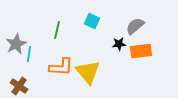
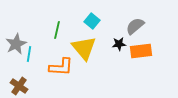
cyan square: rotated 14 degrees clockwise
yellow triangle: moved 4 px left, 24 px up
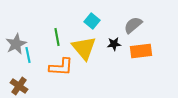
gray semicircle: moved 2 px left, 1 px up
green line: moved 7 px down; rotated 24 degrees counterclockwise
black star: moved 5 px left
cyan line: moved 1 px left, 1 px down; rotated 21 degrees counterclockwise
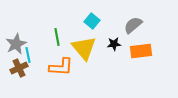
brown cross: moved 18 px up; rotated 30 degrees clockwise
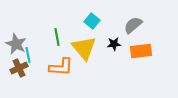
gray star: rotated 20 degrees counterclockwise
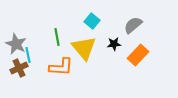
orange rectangle: moved 3 px left, 4 px down; rotated 40 degrees counterclockwise
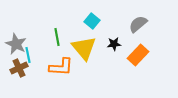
gray semicircle: moved 5 px right, 1 px up
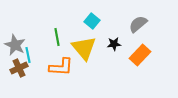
gray star: moved 1 px left, 1 px down
orange rectangle: moved 2 px right
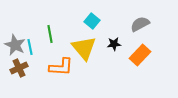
gray semicircle: moved 2 px right; rotated 12 degrees clockwise
green line: moved 7 px left, 3 px up
cyan line: moved 2 px right, 8 px up
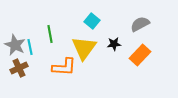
yellow triangle: rotated 16 degrees clockwise
orange L-shape: moved 3 px right
